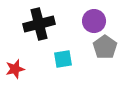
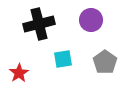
purple circle: moved 3 px left, 1 px up
gray pentagon: moved 15 px down
red star: moved 4 px right, 4 px down; rotated 18 degrees counterclockwise
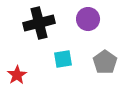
purple circle: moved 3 px left, 1 px up
black cross: moved 1 px up
red star: moved 2 px left, 2 px down
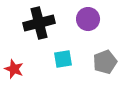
gray pentagon: rotated 15 degrees clockwise
red star: moved 3 px left, 6 px up; rotated 18 degrees counterclockwise
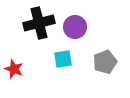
purple circle: moved 13 px left, 8 px down
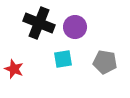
black cross: rotated 36 degrees clockwise
gray pentagon: rotated 30 degrees clockwise
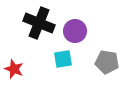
purple circle: moved 4 px down
gray pentagon: moved 2 px right
